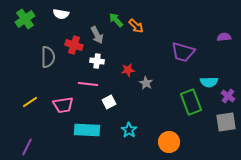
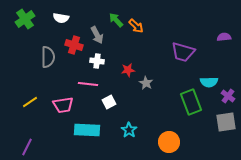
white semicircle: moved 4 px down
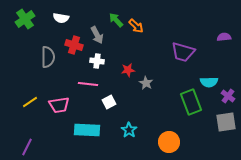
pink trapezoid: moved 4 px left
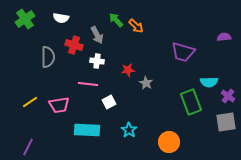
purple line: moved 1 px right
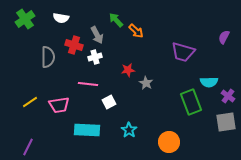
orange arrow: moved 5 px down
purple semicircle: rotated 56 degrees counterclockwise
white cross: moved 2 px left, 4 px up; rotated 24 degrees counterclockwise
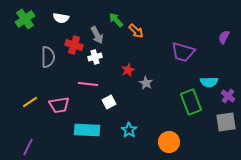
red star: rotated 16 degrees counterclockwise
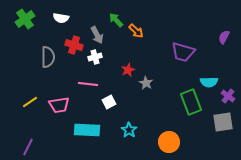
gray square: moved 3 px left
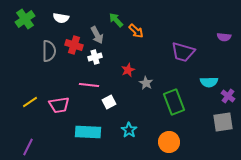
purple semicircle: rotated 112 degrees counterclockwise
gray semicircle: moved 1 px right, 6 px up
pink line: moved 1 px right, 1 px down
green rectangle: moved 17 px left
cyan rectangle: moved 1 px right, 2 px down
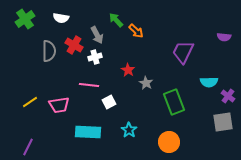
red cross: rotated 12 degrees clockwise
purple trapezoid: rotated 100 degrees clockwise
red star: rotated 16 degrees counterclockwise
